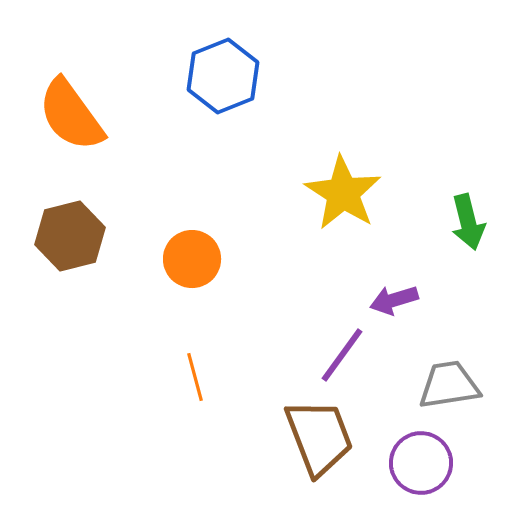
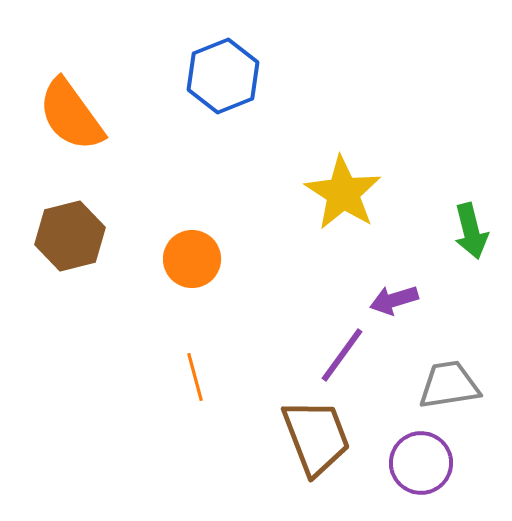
green arrow: moved 3 px right, 9 px down
brown trapezoid: moved 3 px left
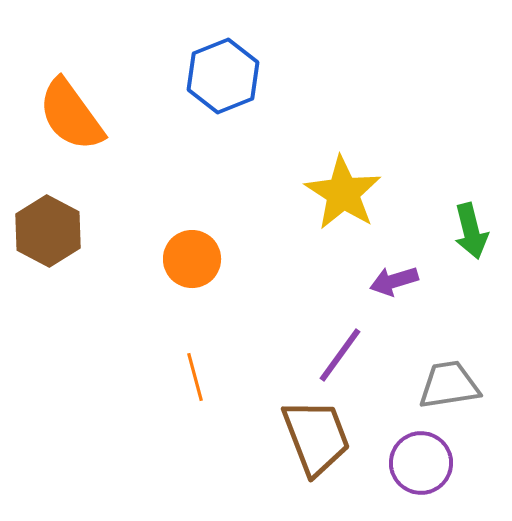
brown hexagon: moved 22 px left, 5 px up; rotated 18 degrees counterclockwise
purple arrow: moved 19 px up
purple line: moved 2 px left
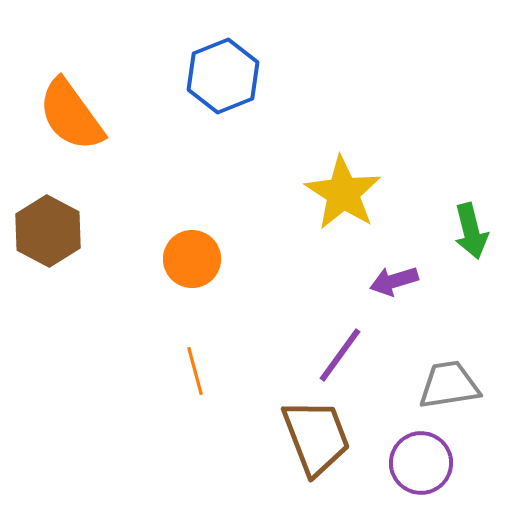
orange line: moved 6 px up
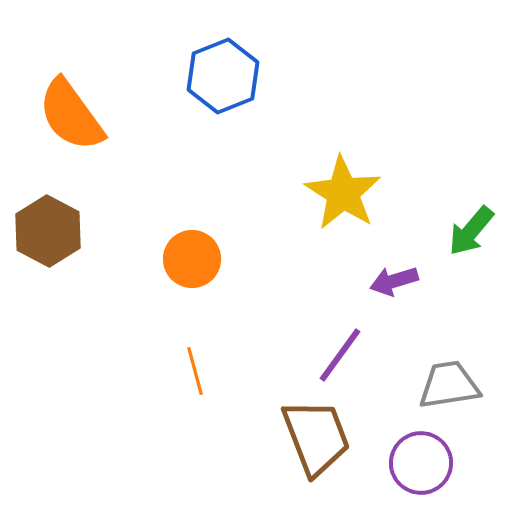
green arrow: rotated 54 degrees clockwise
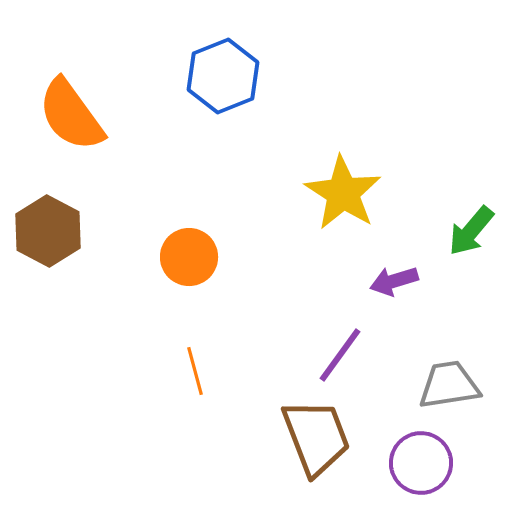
orange circle: moved 3 px left, 2 px up
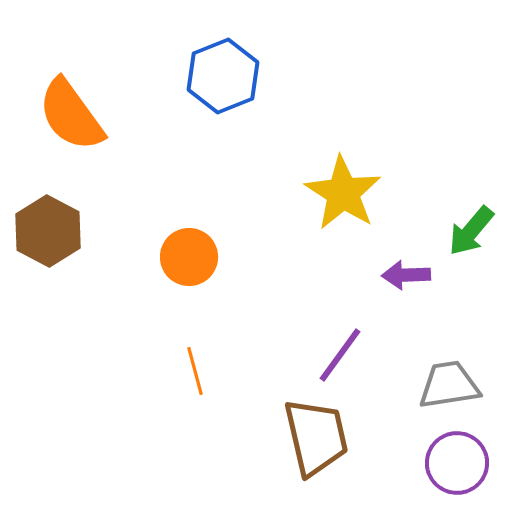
purple arrow: moved 12 px right, 6 px up; rotated 15 degrees clockwise
brown trapezoid: rotated 8 degrees clockwise
purple circle: moved 36 px right
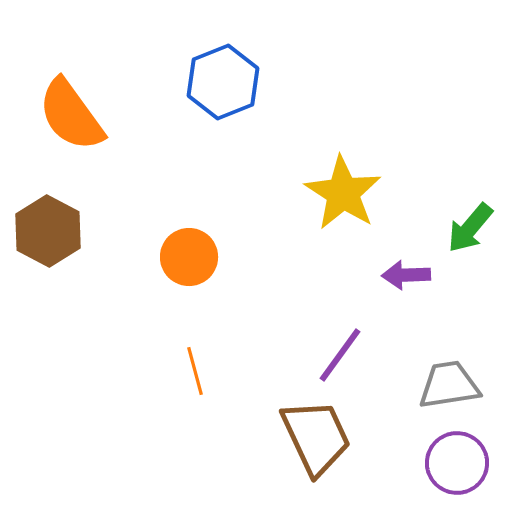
blue hexagon: moved 6 px down
green arrow: moved 1 px left, 3 px up
brown trapezoid: rotated 12 degrees counterclockwise
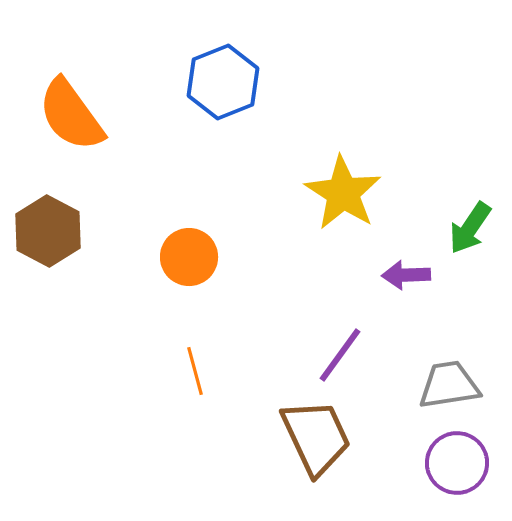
green arrow: rotated 6 degrees counterclockwise
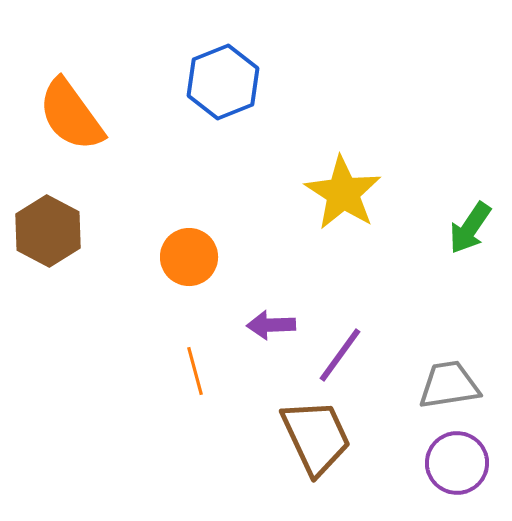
purple arrow: moved 135 px left, 50 px down
